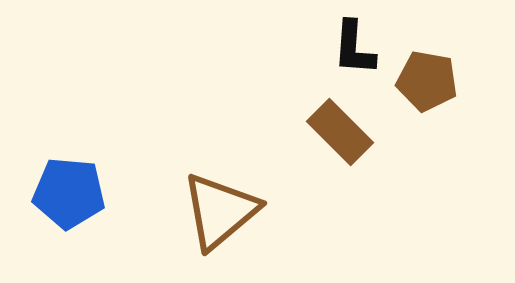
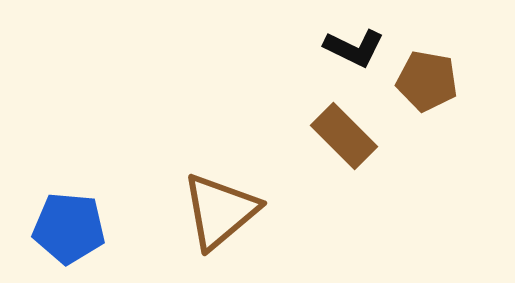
black L-shape: rotated 68 degrees counterclockwise
brown rectangle: moved 4 px right, 4 px down
blue pentagon: moved 35 px down
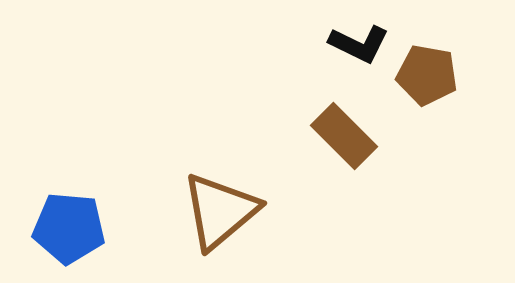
black L-shape: moved 5 px right, 4 px up
brown pentagon: moved 6 px up
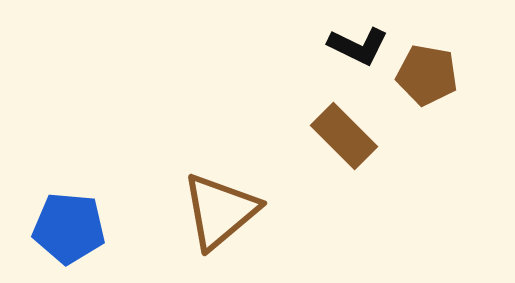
black L-shape: moved 1 px left, 2 px down
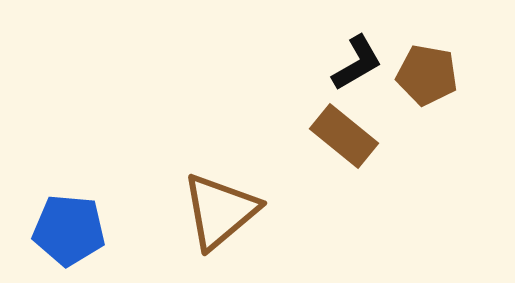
black L-shape: moved 1 px left, 17 px down; rotated 56 degrees counterclockwise
brown rectangle: rotated 6 degrees counterclockwise
blue pentagon: moved 2 px down
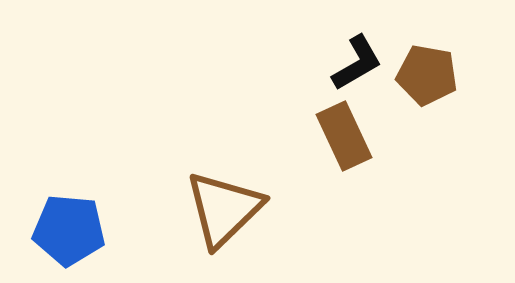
brown rectangle: rotated 26 degrees clockwise
brown triangle: moved 4 px right, 2 px up; rotated 4 degrees counterclockwise
